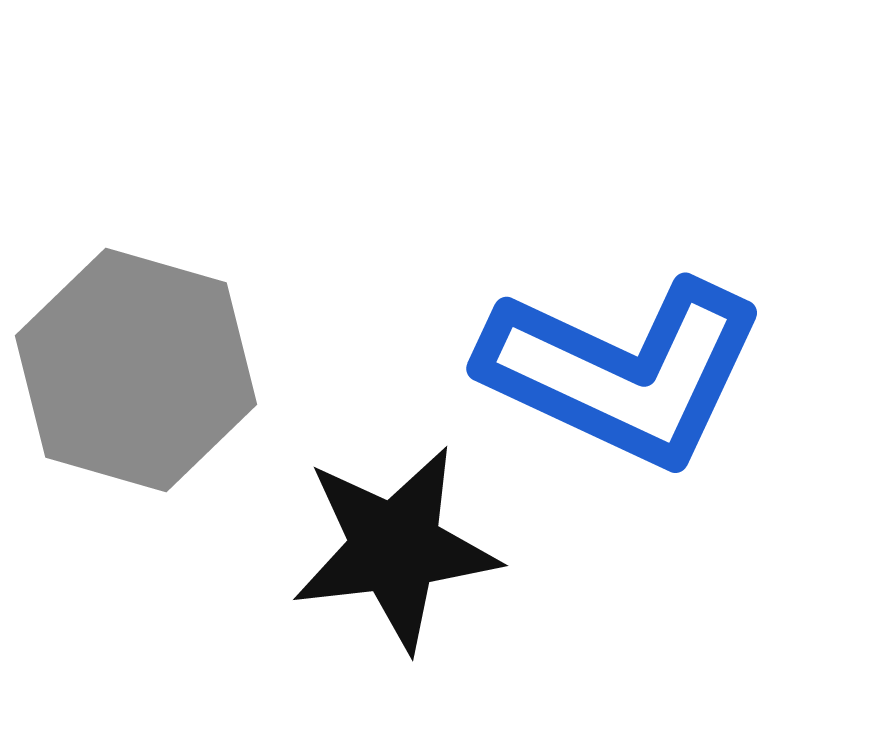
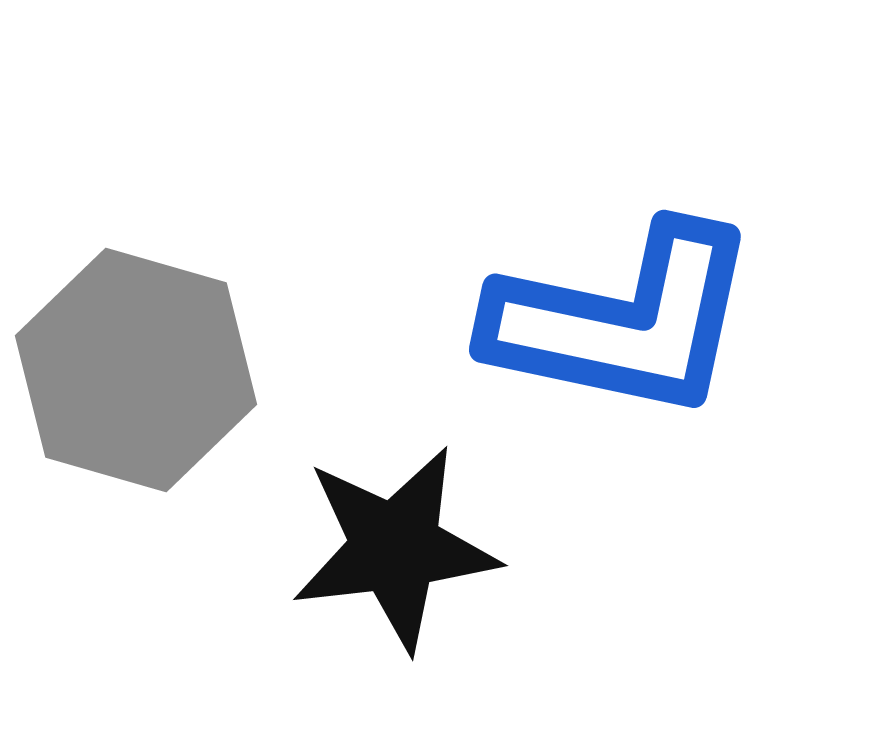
blue L-shape: moved 51 px up; rotated 13 degrees counterclockwise
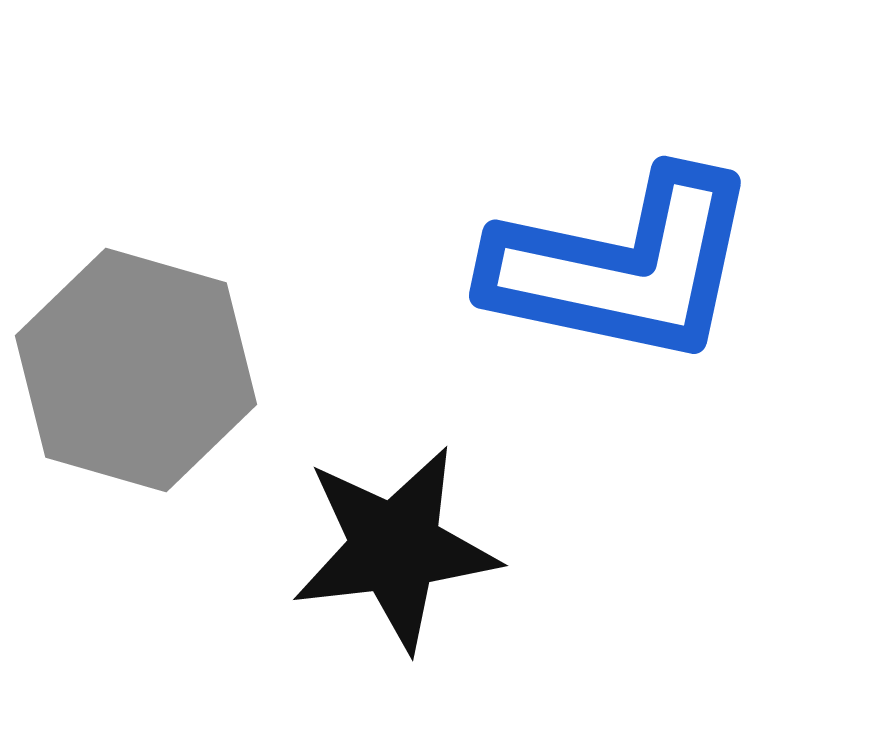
blue L-shape: moved 54 px up
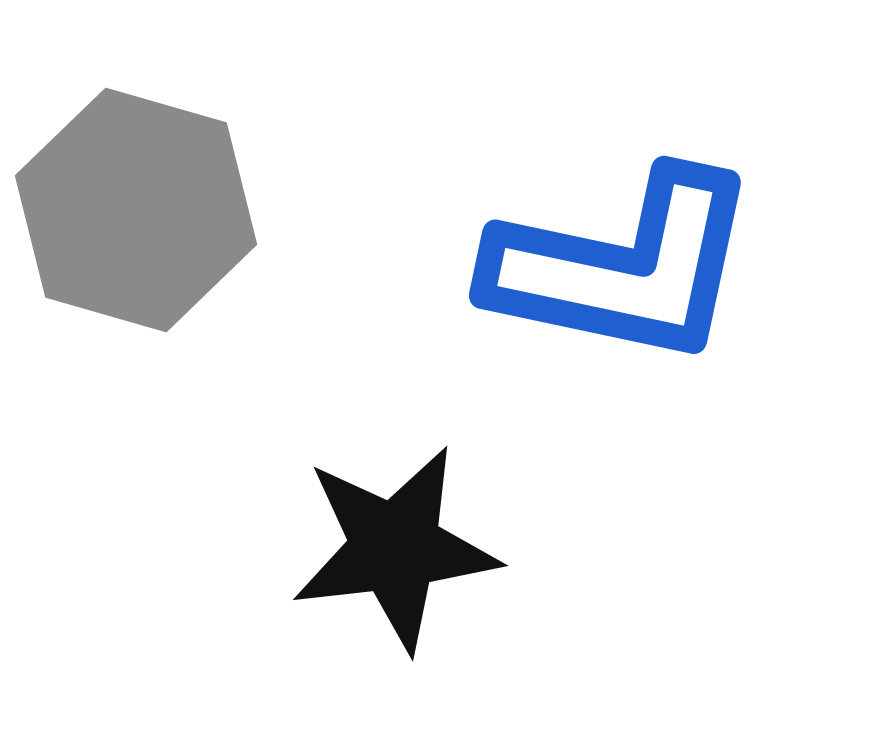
gray hexagon: moved 160 px up
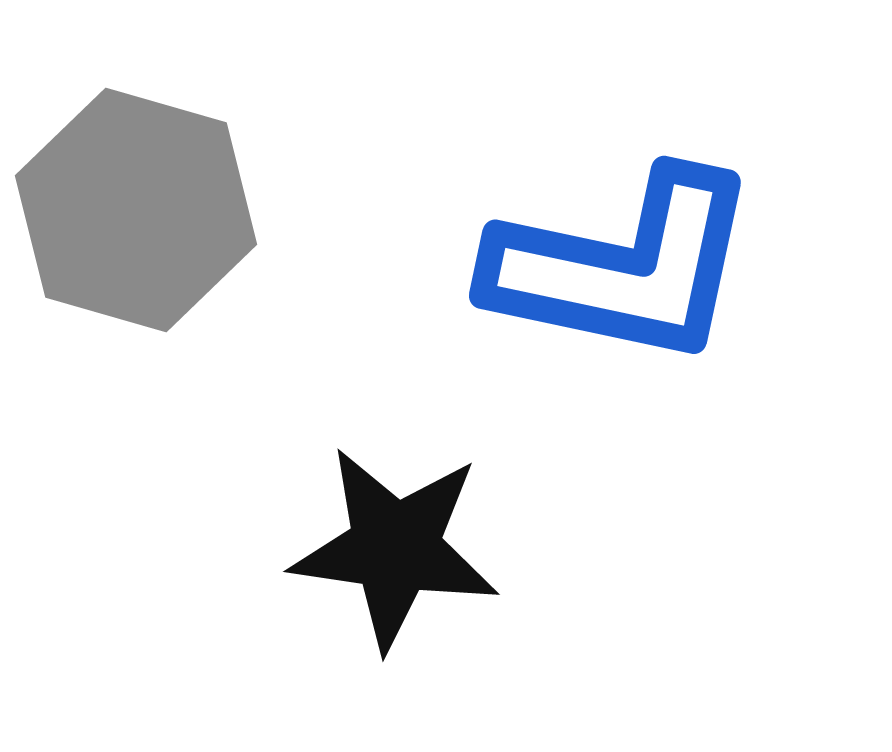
black star: rotated 15 degrees clockwise
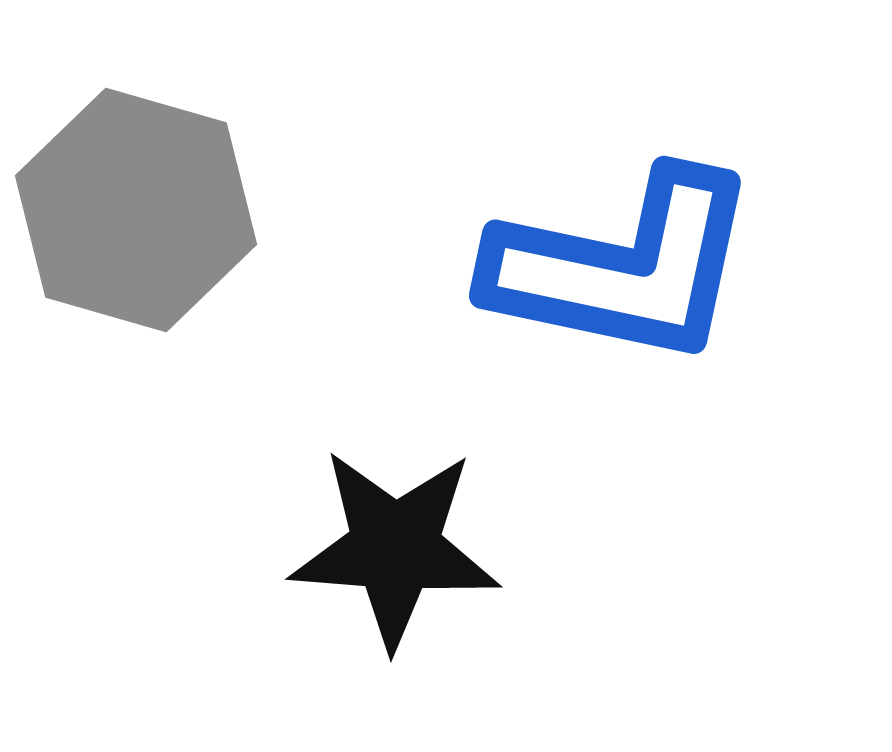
black star: rotated 4 degrees counterclockwise
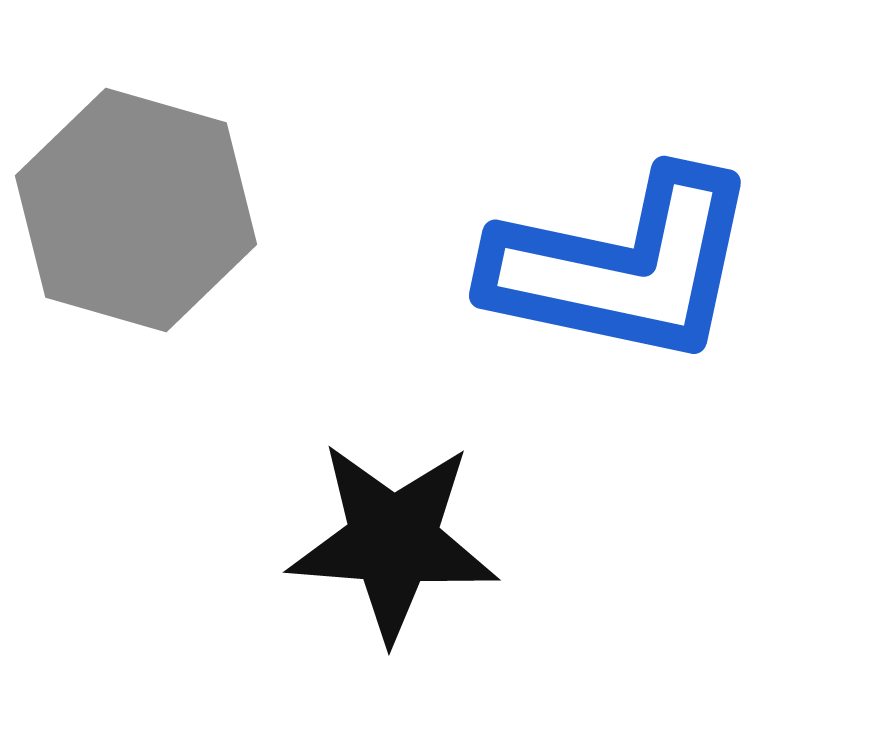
black star: moved 2 px left, 7 px up
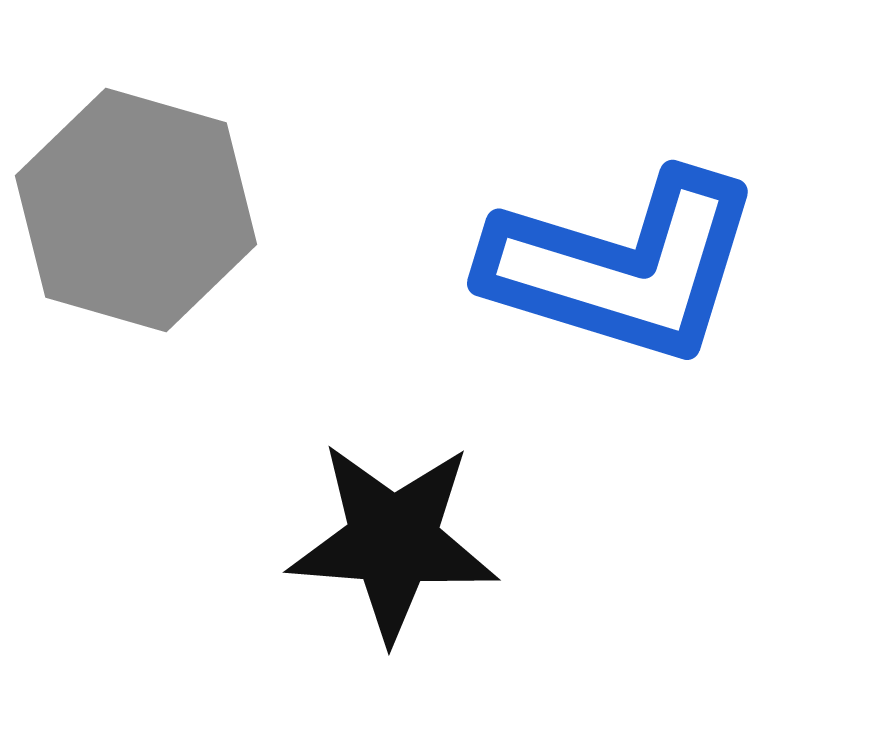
blue L-shape: rotated 5 degrees clockwise
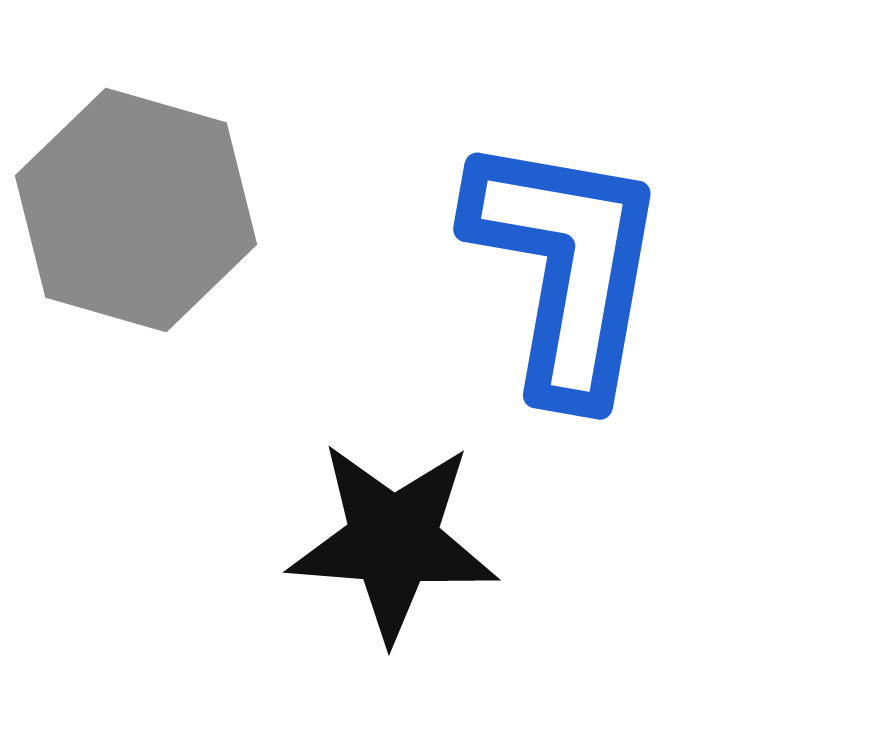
blue L-shape: moved 57 px left; rotated 97 degrees counterclockwise
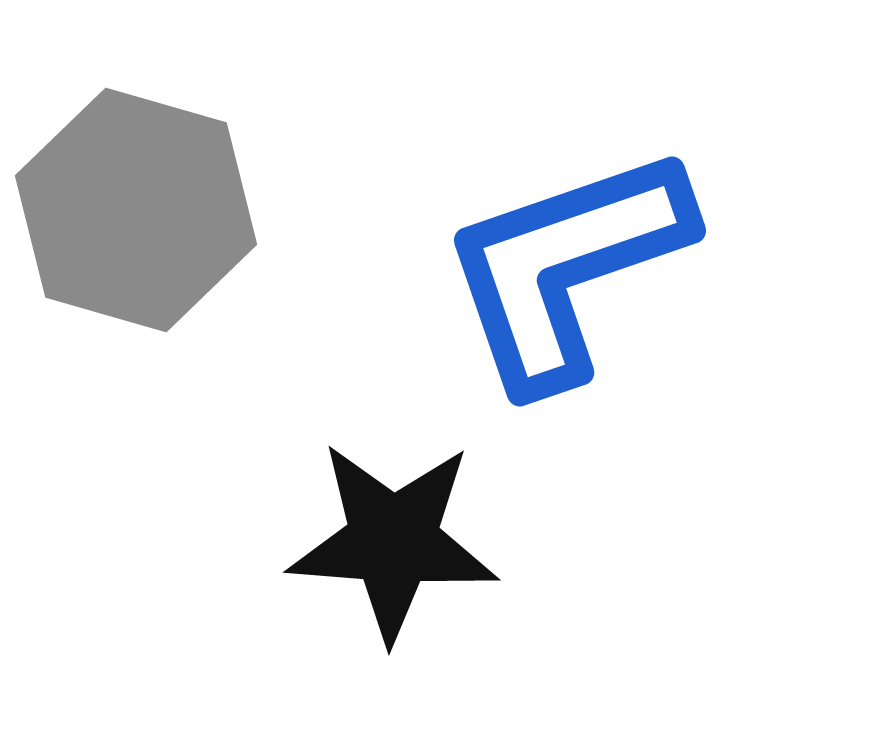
blue L-shape: rotated 119 degrees counterclockwise
